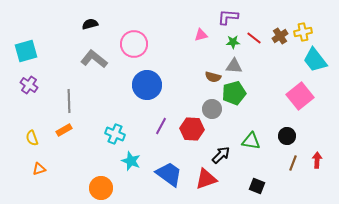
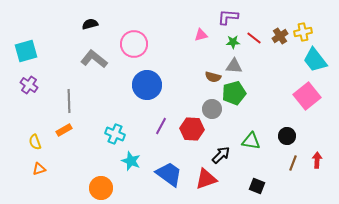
pink square: moved 7 px right
yellow semicircle: moved 3 px right, 4 px down
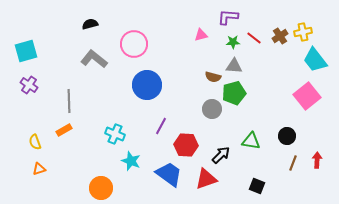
red hexagon: moved 6 px left, 16 px down
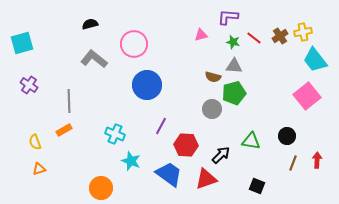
green star: rotated 16 degrees clockwise
cyan square: moved 4 px left, 8 px up
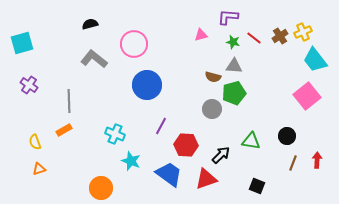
yellow cross: rotated 12 degrees counterclockwise
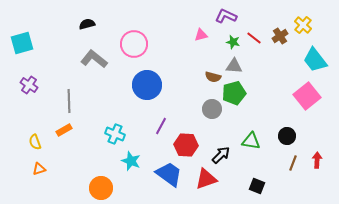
purple L-shape: moved 2 px left, 1 px up; rotated 20 degrees clockwise
black semicircle: moved 3 px left
yellow cross: moved 7 px up; rotated 24 degrees counterclockwise
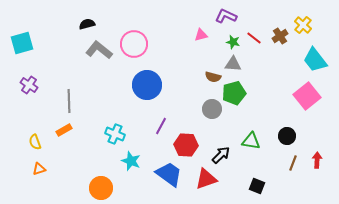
gray L-shape: moved 5 px right, 9 px up
gray triangle: moved 1 px left, 2 px up
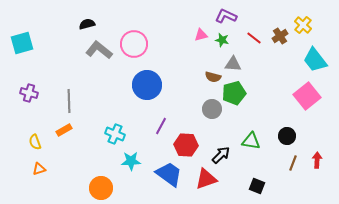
green star: moved 11 px left, 2 px up
purple cross: moved 8 px down; rotated 18 degrees counterclockwise
cyan star: rotated 24 degrees counterclockwise
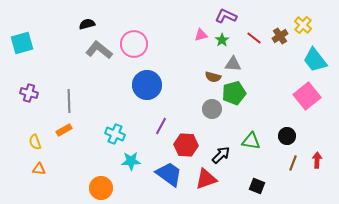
green star: rotated 24 degrees clockwise
orange triangle: rotated 24 degrees clockwise
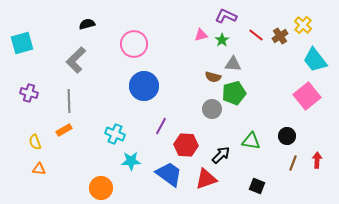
red line: moved 2 px right, 3 px up
gray L-shape: moved 23 px left, 10 px down; rotated 84 degrees counterclockwise
blue circle: moved 3 px left, 1 px down
